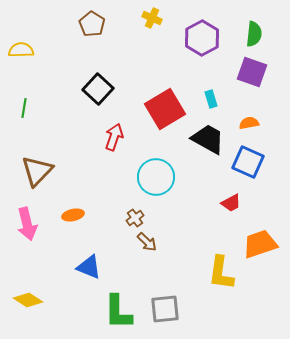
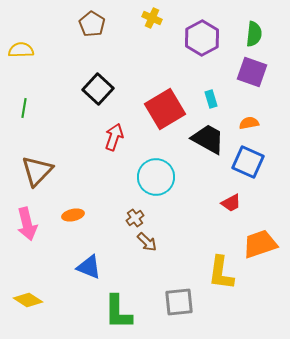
gray square: moved 14 px right, 7 px up
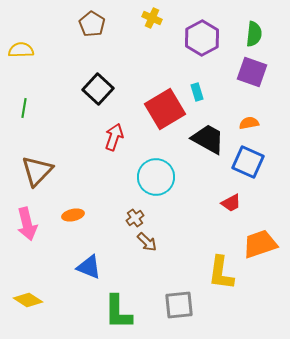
cyan rectangle: moved 14 px left, 7 px up
gray square: moved 3 px down
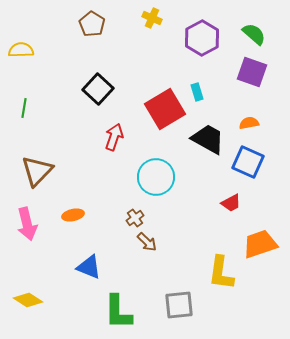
green semicircle: rotated 55 degrees counterclockwise
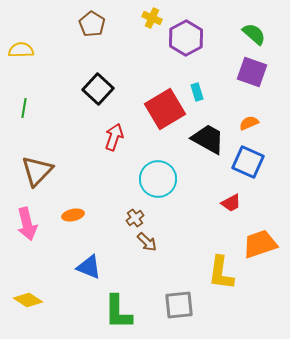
purple hexagon: moved 16 px left
orange semicircle: rotated 12 degrees counterclockwise
cyan circle: moved 2 px right, 2 px down
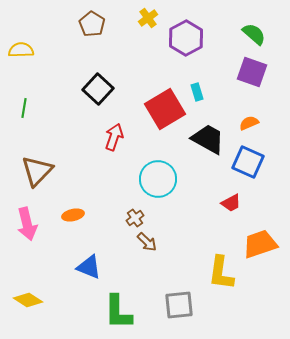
yellow cross: moved 4 px left; rotated 30 degrees clockwise
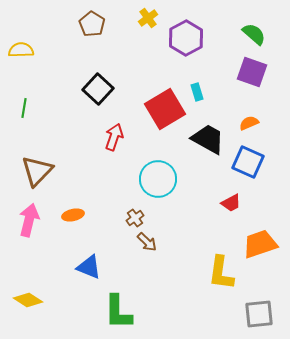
pink arrow: moved 2 px right, 4 px up; rotated 152 degrees counterclockwise
gray square: moved 80 px right, 9 px down
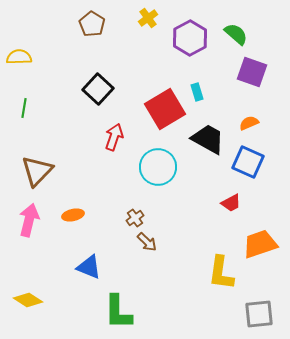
green semicircle: moved 18 px left
purple hexagon: moved 4 px right
yellow semicircle: moved 2 px left, 7 px down
cyan circle: moved 12 px up
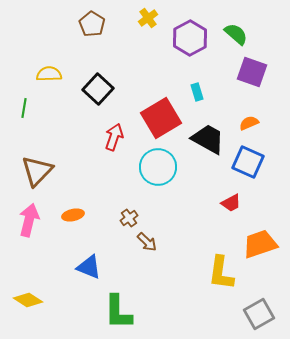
yellow semicircle: moved 30 px right, 17 px down
red square: moved 4 px left, 9 px down
brown cross: moved 6 px left
gray square: rotated 24 degrees counterclockwise
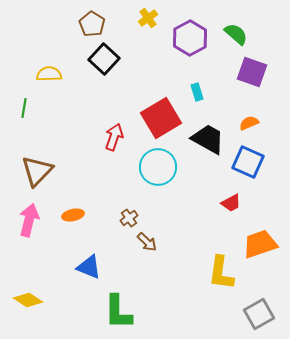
black square: moved 6 px right, 30 px up
